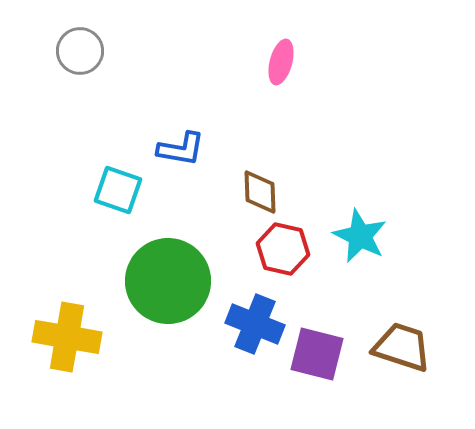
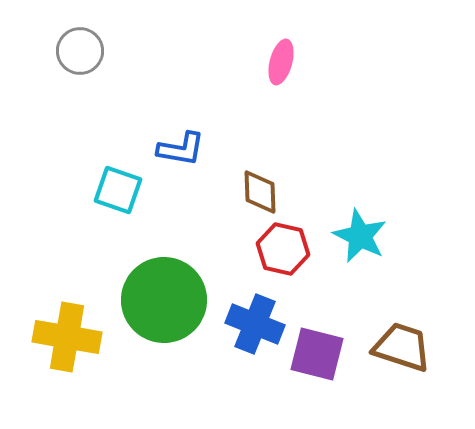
green circle: moved 4 px left, 19 px down
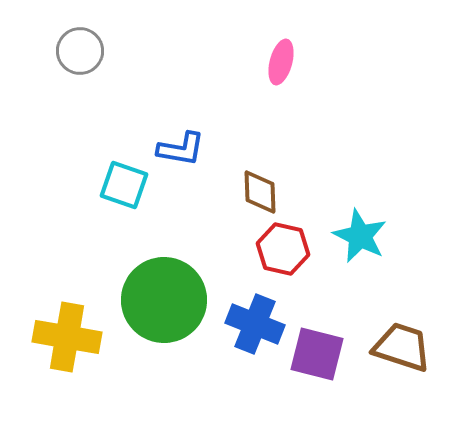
cyan square: moved 6 px right, 5 px up
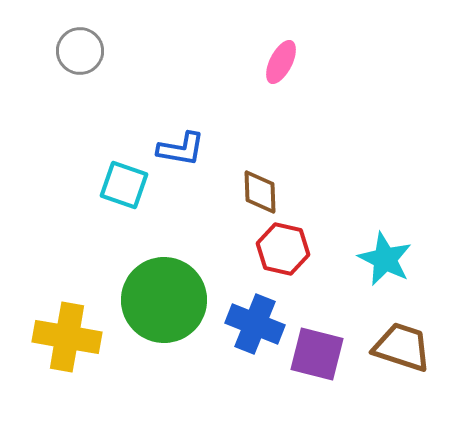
pink ellipse: rotated 12 degrees clockwise
cyan star: moved 25 px right, 23 px down
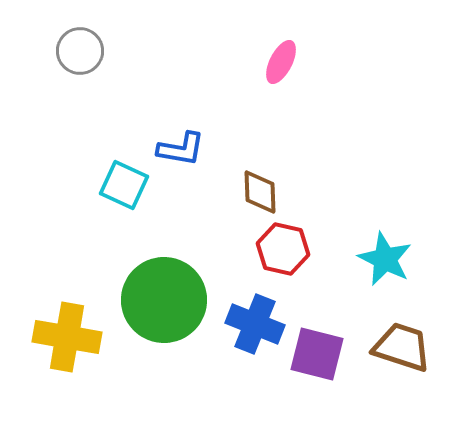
cyan square: rotated 6 degrees clockwise
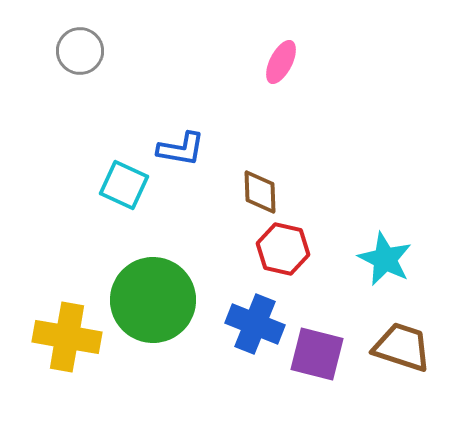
green circle: moved 11 px left
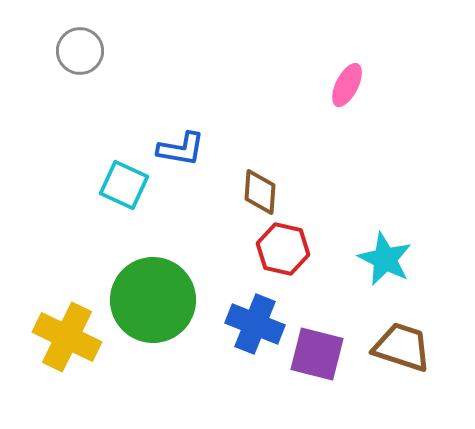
pink ellipse: moved 66 px right, 23 px down
brown diamond: rotated 6 degrees clockwise
yellow cross: rotated 16 degrees clockwise
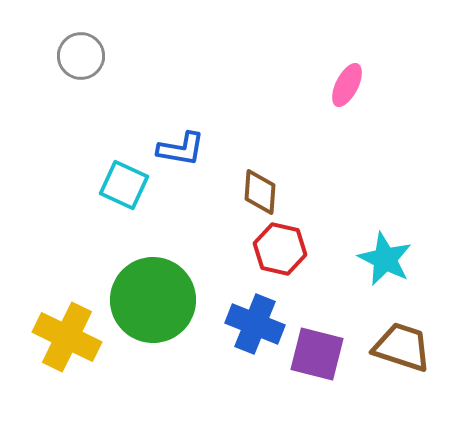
gray circle: moved 1 px right, 5 px down
red hexagon: moved 3 px left
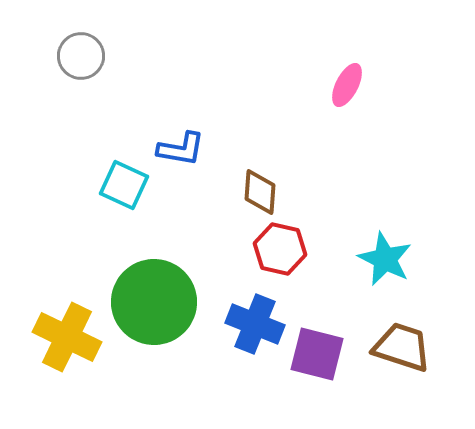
green circle: moved 1 px right, 2 px down
